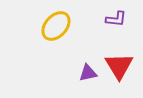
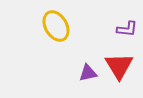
purple L-shape: moved 11 px right, 10 px down
yellow ellipse: rotated 72 degrees counterclockwise
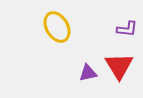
yellow ellipse: moved 1 px right, 1 px down
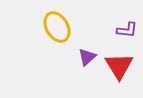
purple L-shape: moved 1 px down
purple triangle: moved 1 px left, 16 px up; rotated 30 degrees counterclockwise
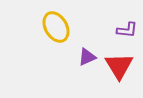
yellow ellipse: moved 1 px left
purple triangle: rotated 18 degrees clockwise
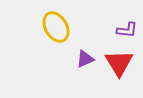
purple triangle: moved 2 px left, 2 px down
red triangle: moved 3 px up
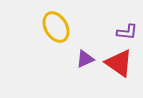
purple L-shape: moved 2 px down
red triangle: rotated 24 degrees counterclockwise
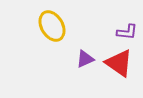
yellow ellipse: moved 4 px left, 1 px up
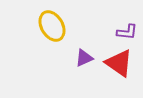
purple triangle: moved 1 px left, 1 px up
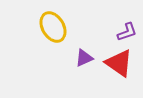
yellow ellipse: moved 1 px right, 1 px down
purple L-shape: rotated 25 degrees counterclockwise
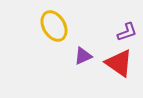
yellow ellipse: moved 1 px right, 1 px up
purple triangle: moved 1 px left, 2 px up
